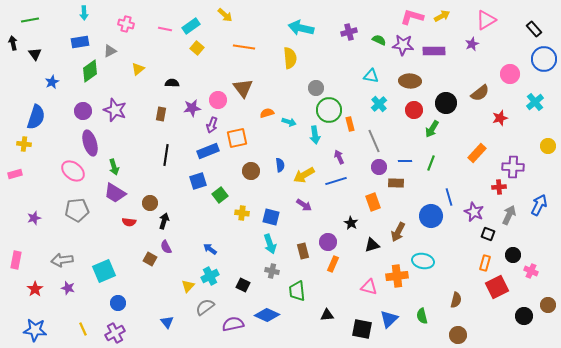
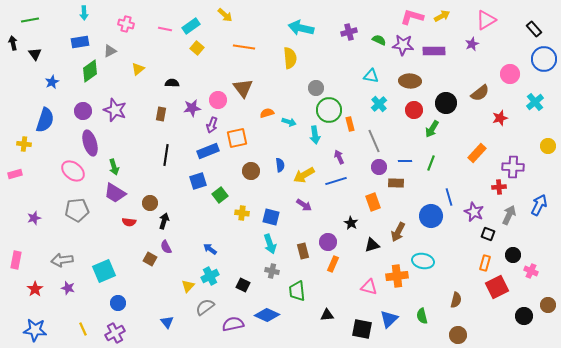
blue semicircle at (36, 117): moved 9 px right, 3 px down
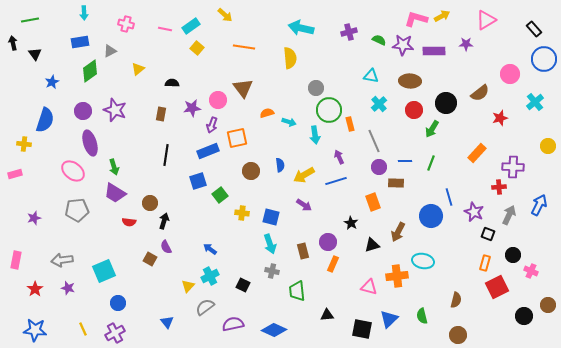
pink L-shape at (412, 17): moved 4 px right, 2 px down
purple star at (472, 44): moved 6 px left; rotated 24 degrees clockwise
blue diamond at (267, 315): moved 7 px right, 15 px down
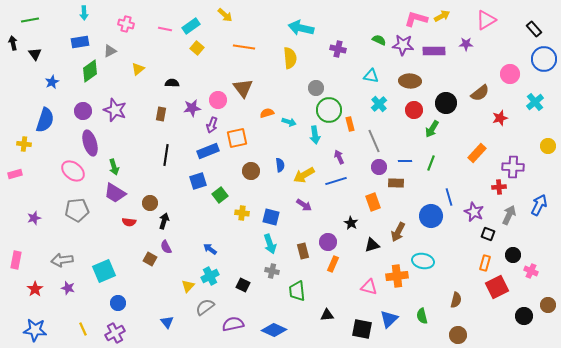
purple cross at (349, 32): moved 11 px left, 17 px down; rotated 28 degrees clockwise
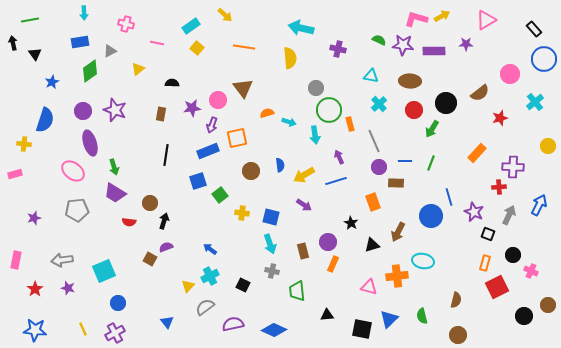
pink line at (165, 29): moved 8 px left, 14 px down
purple semicircle at (166, 247): rotated 96 degrees clockwise
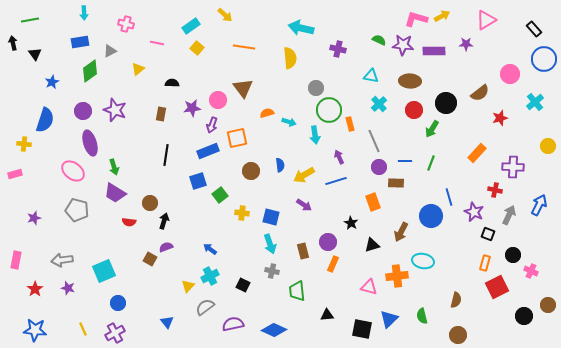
red cross at (499, 187): moved 4 px left, 3 px down; rotated 16 degrees clockwise
gray pentagon at (77, 210): rotated 20 degrees clockwise
brown arrow at (398, 232): moved 3 px right
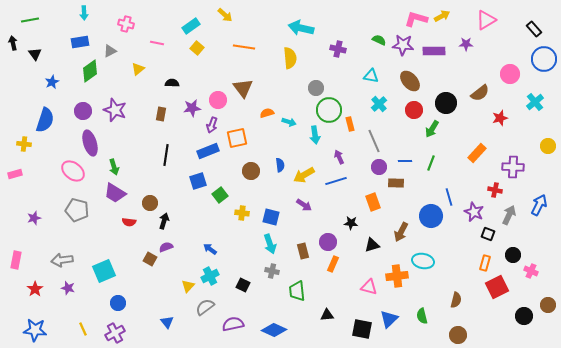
brown ellipse at (410, 81): rotated 45 degrees clockwise
black star at (351, 223): rotated 24 degrees counterclockwise
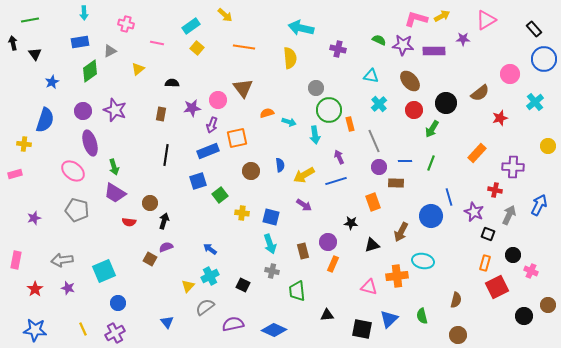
purple star at (466, 44): moved 3 px left, 5 px up
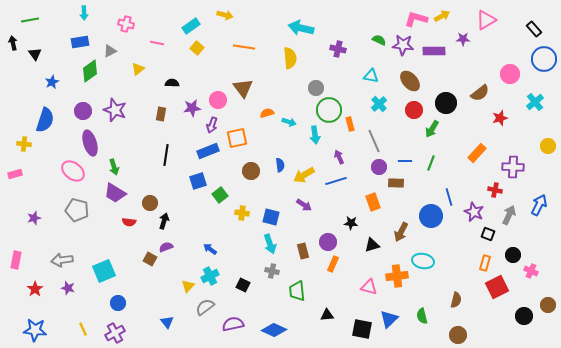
yellow arrow at (225, 15): rotated 28 degrees counterclockwise
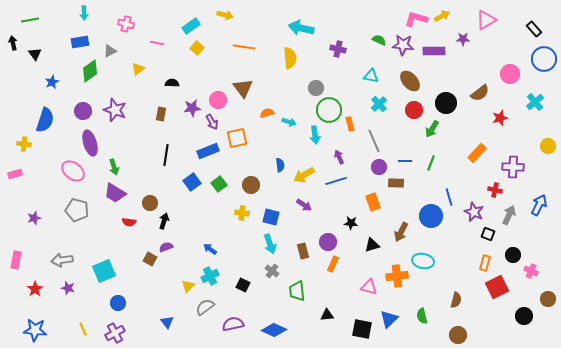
purple arrow at (212, 125): moved 3 px up; rotated 49 degrees counterclockwise
brown circle at (251, 171): moved 14 px down
blue square at (198, 181): moved 6 px left, 1 px down; rotated 18 degrees counterclockwise
green square at (220, 195): moved 1 px left, 11 px up
gray cross at (272, 271): rotated 24 degrees clockwise
brown circle at (548, 305): moved 6 px up
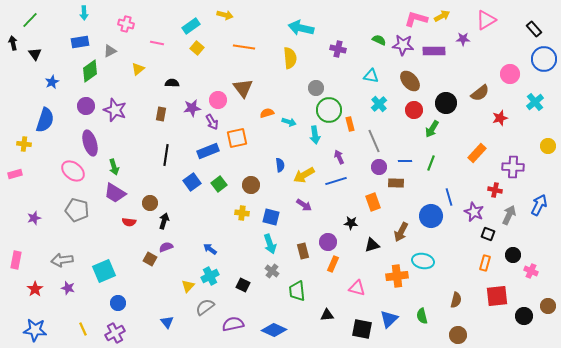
green line at (30, 20): rotated 36 degrees counterclockwise
purple circle at (83, 111): moved 3 px right, 5 px up
pink triangle at (369, 287): moved 12 px left, 1 px down
red square at (497, 287): moved 9 px down; rotated 20 degrees clockwise
brown circle at (548, 299): moved 7 px down
